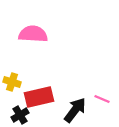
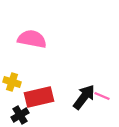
pink semicircle: moved 1 px left, 5 px down; rotated 8 degrees clockwise
pink line: moved 3 px up
black arrow: moved 9 px right, 13 px up
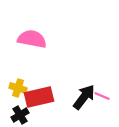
yellow cross: moved 6 px right, 6 px down
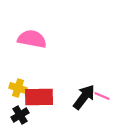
red rectangle: rotated 12 degrees clockwise
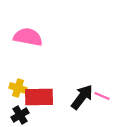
pink semicircle: moved 4 px left, 2 px up
black arrow: moved 2 px left
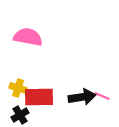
black arrow: rotated 44 degrees clockwise
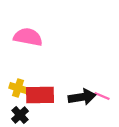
red rectangle: moved 1 px right, 2 px up
black cross: rotated 12 degrees counterclockwise
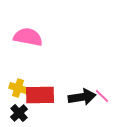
pink line: rotated 21 degrees clockwise
black cross: moved 1 px left, 2 px up
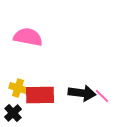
black arrow: moved 4 px up; rotated 16 degrees clockwise
black cross: moved 6 px left
